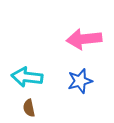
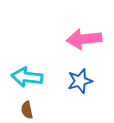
brown semicircle: moved 2 px left, 2 px down
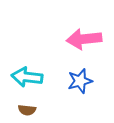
brown semicircle: rotated 72 degrees counterclockwise
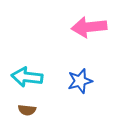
pink arrow: moved 5 px right, 12 px up
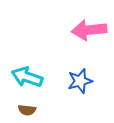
pink arrow: moved 3 px down
cyan arrow: rotated 12 degrees clockwise
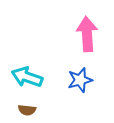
pink arrow: moved 2 px left, 4 px down; rotated 92 degrees clockwise
blue star: moved 1 px up
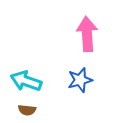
cyan arrow: moved 1 px left, 4 px down
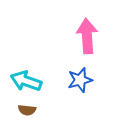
pink arrow: moved 2 px down
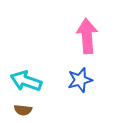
brown semicircle: moved 4 px left
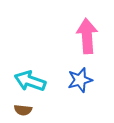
cyan arrow: moved 4 px right
